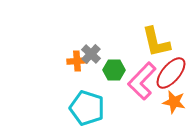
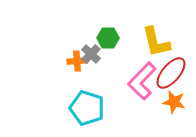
green hexagon: moved 6 px left, 32 px up
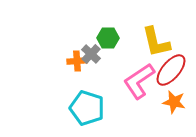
red ellipse: moved 3 px up
pink L-shape: moved 3 px left; rotated 12 degrees clockwise
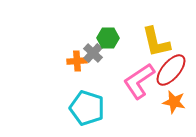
gray cross: moved 2 px right, 1 px up
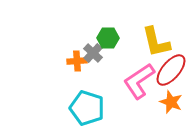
orange star: moved 3 px left; rotated 10 degrees clockwise
